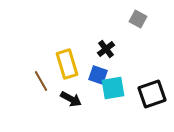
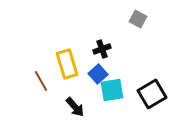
black cross: moved 4 px left; rotated 18 degrees clockwise
blue square: moved 1 px up; rotated 30 degrees clockwise
cyan square: moved 1 px left, 2 px down
black square: rotated 12 degrees counterclockwise
black arrow: moved 4 px right, 8 px down; rotated 20 degrees clockwise
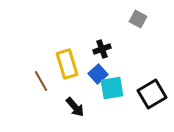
cyan square: moved 2 px up
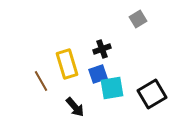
gray square: rotated 30 degrees clockwise
blue square: rotated 24 degrees clockwise
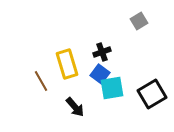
gray square: moved 1 px right, 2 px down
black cross: moved 3 px down
blue square: moved 2 px right; rotated 36 degrees counterclockwise
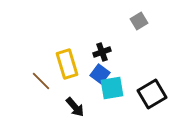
brown line: rotated 15 degrees counterclockwise
